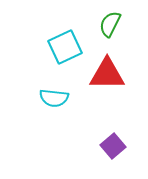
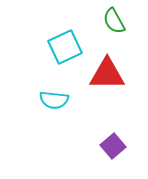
green semicircle: moved 4 px right, 3 px up; rotated 56 degrees counterclockwise
cyan semicircle: moved 2 px down
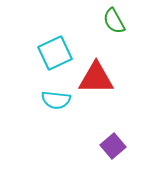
cyan square: moved 10 px left, 6 px down
red triangle: moved 11 px left, 4 px down
cyan semicircle: moved 2 px right
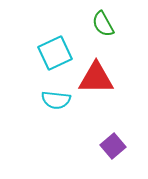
green semicircle: moved 11 px left, 3 px down
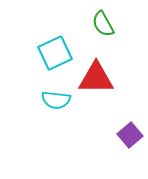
purple square: moved 17 px right, 11 px up
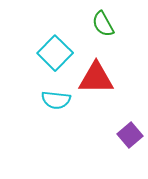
cyan square: rotated 20 degrees counterclockwise
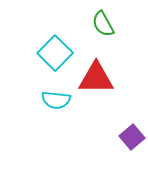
purple square: moved 2 px right, 2 px down
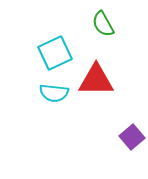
cyan square: rotated 20 degrees clockwise
red triangle: moved 2 px down
cyan semicircle: moved 2 px left, 7 px up
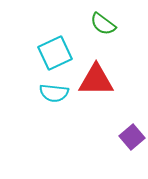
green semicircle: rotated 24 degrees counterclockwise
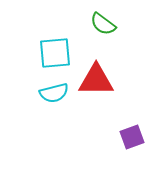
cyan square: rotated 20 degrees clockwise
cyan semicircle: rotated 20 degrees counterclockwise
purple square: rotated 20 degrees clockwise
